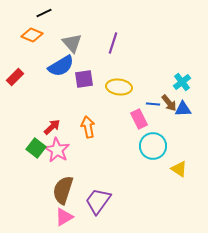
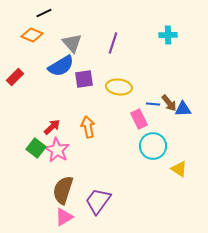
cyan cross: moved 14 px left, 47 px up; rotated 36 degrees clockwise
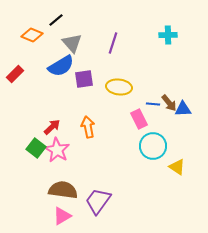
black line: moved 12 px right, 7 px down; rotated 14 degrees counterclockwise
red rectangle: moved 3 px up
yellow triangle: moved 2 px left, 2 px up
brown semicircle: rotated 80 degrees clockwise
pink triangle: moved 2 px left, 1 px up
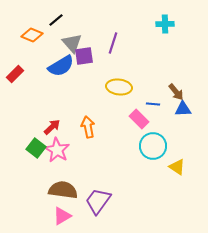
cyan cross: moved 3 px left, 11 px up
purple square: moved 23 px up
brown arrow: moved 7 px right, 11 px up
pink rectangle: rotated 18 degrees counterclockwise
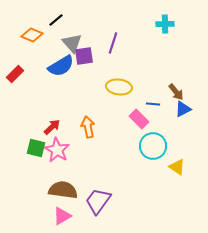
blue triangle: rotated 24 degrees counterclockwise
green square: rotated 24 degrees counterclockwise
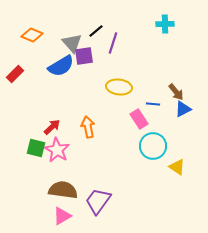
black line: moved 40 px right, 11 px down
pink rectangle: rotated 12 degrees clockwise
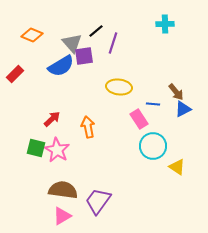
red arrow: moved 8 px up
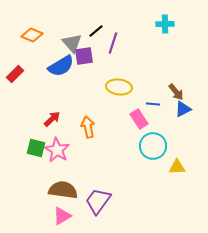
yellow triangle: rotated 36 degrees counterclockwise
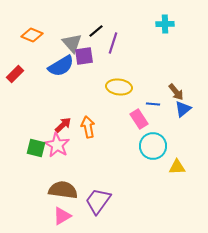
blue triangle: rotated 12 degrees counterclockwise
red arrow: moved 11 px right, 6 px down
pink star: moved 5 px up
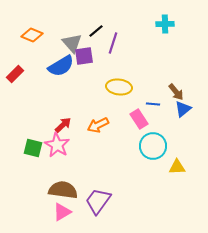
orange arrow: moved 10 px right, 2 px up; rotated 105 degrees counterclockwise
green square: moved 3 px left
pink triangle: moved 4 px up
